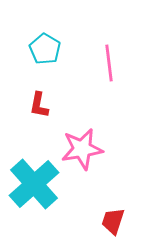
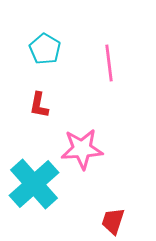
pink star: rotated 6 degrees clockwise
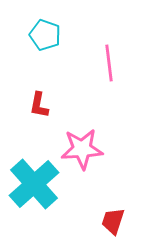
cyan pentagon: moved 14 px up; rotated 12 degrees counterclockwise
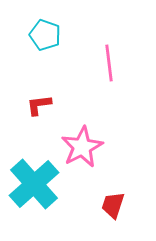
red L-shape: rotated 72 degrees clockwise
pink star: moved 2 px up; rotated 24 degrees counterclockwise
red trapezoid: moved 16 px up
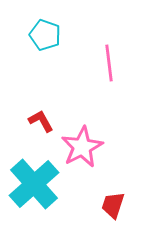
red L-shape: moved 2 px right, 16 px down; rotated 68 degrees clockwise
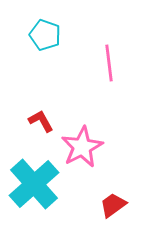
red trapezoid: rotated 36 degrees clockwise
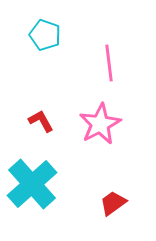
pink star: moved 18 px right, 23 px up
cyan cross: moved 2 px left
red trapezoid: moved 2 px up
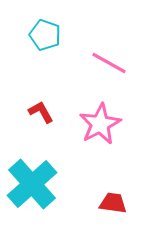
pink line: rotated 54 degrees counterclockwise
red L-shape: moved 9 px up
red trapezoid: rotated 44 degrees clockwise
